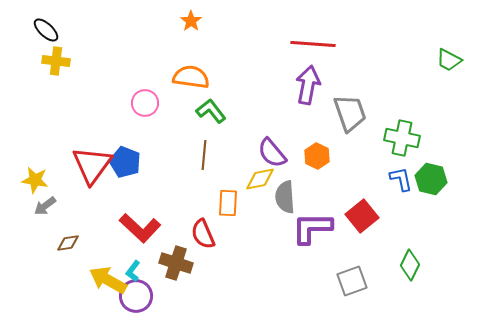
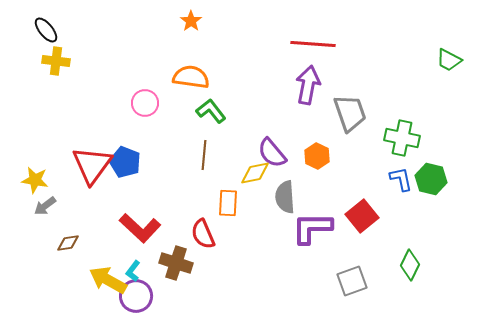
black ellipse: rotated 8 degrees clockwise
yellow diamond: moved 5 px left, 6 px up
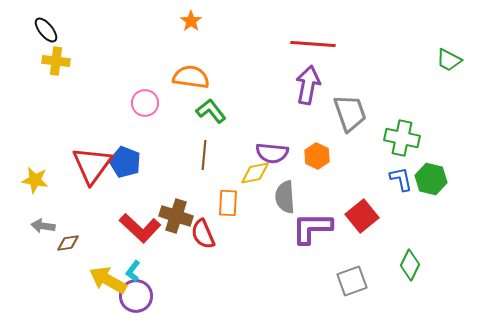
purple semicircle: rotated 44 degrees counterclockwise
gray arrow: moved 2 px left, 20 px down; rotated 45 degrees clockwise
brown cross: moved 47 px up
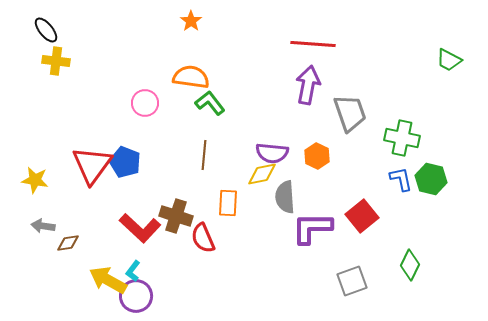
green L-shape: moved 1 px left, 8 px up
yellow diamond: moved 7 px right, 1 px down
red semicircle: moved 4 px down
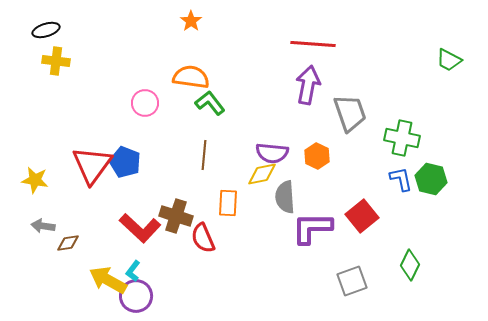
black ellipse: rotated 68 degrees counterclockwise
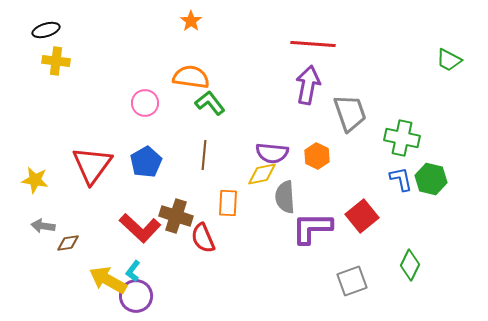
blue pentagon: moved 21 px right; rotated 20 degrees clockwise
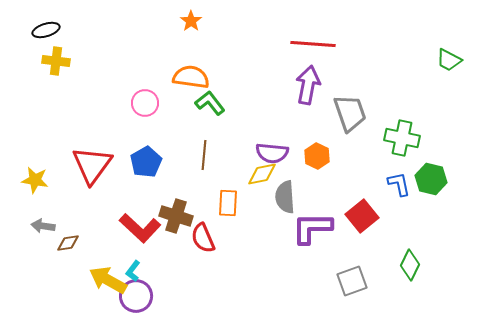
blue L-shape: moved 2 px left, 5 px down
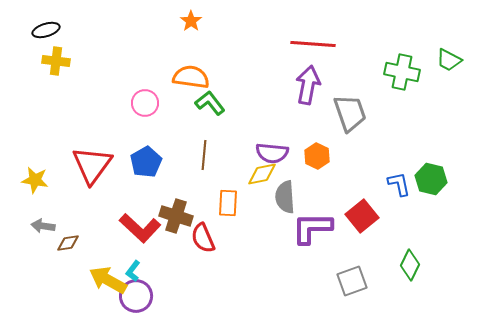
green cross: moved 66 px up
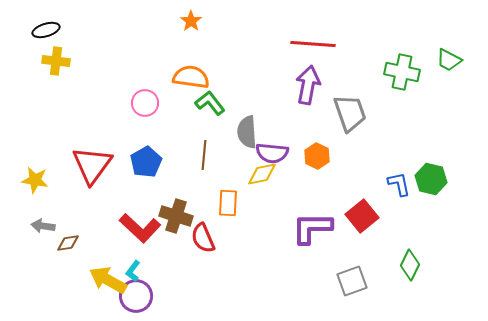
gray semicircle: moved 38 px left, 65 px up
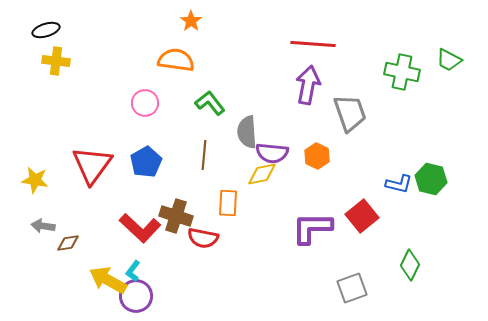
orange semicircle: moved 15 px left, 17 px up
blue L-shape: rotated 116 degrees clockwise
red semicircle: rotated 56 degrees counterclockwise
gray square: moved 7 px down
